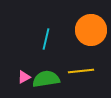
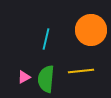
green semicircle: rotated 76 degrees counterclockwise
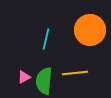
orange circle: moved 1 px left
yellow line: moved 6 px left, 2 px down
green semicircle: moved 2 px left, 2 px down
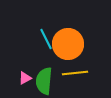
orange circle: moved 22 px left, 14 px down
cyan line: rotated 40 degrees counterclockwise
pink triangle: moved 1 px right, 1 px down
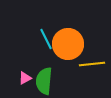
yellow line: moved 17 px right, 9 px up
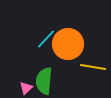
cyan line: rotated 70 degrees clockwise
yellow line: moved 1 px right, 3 px down; rotated 15 degrees clockwise
pink triangle: moved 1 px right, 10 px down; rotated 16 degrees counterclockwise
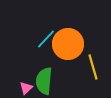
yellow line: rotated 65 degrees clockwise
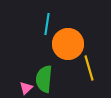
cyan line: moved 1 px right, 15 px up; rotated 35 degrees counterclockwise
yellow line: moved 4 px left, 1 px down
green semicircle: moved 2 px up
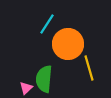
cyan line: rotated 25 degrees clockwise
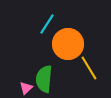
yellow line: rotated 15 degrees counterclockwise
